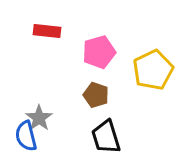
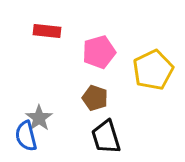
brown pentagon: moved 1 px left, 3 px down
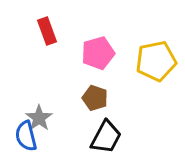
red rectangle: rotated 64 degrees clockwise
pink pentagon: moved 1 px left, 1 px down
yellow pentagon: moved 3 px right, 9 px up; rotated 15 degrees clockwise
black trapezoid: rotated 135 degrees counterclockwise
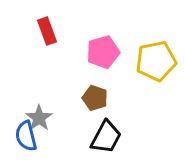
pink pentagon: moved 5 px right, 1 px up
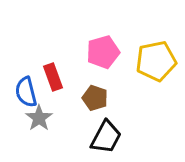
red rectangle: moved 6 px right, 46 px down
blue semicircle: moved 44 px up
